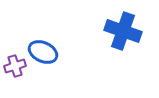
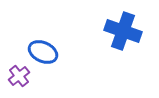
purple cross: moved 4 px right, 10 px down; rotated 20 degrees counterclockwise
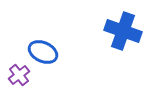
purple cross: moved 1 px up
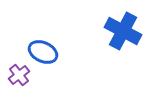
blue cross: rotated 9 degrees clockwise
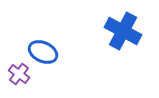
purple cross: moved 1 px up; rotated 15 degrees counterclockwise
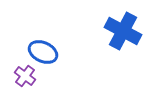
purple cross: moved 6 px right, 2 px down
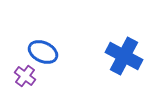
blue cross: moved 1 px right, 25 px down
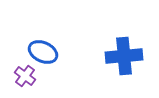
blue cross: rotated 33 degrees counterclockwise
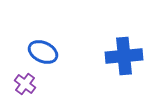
purple cross: moved 8 px down
